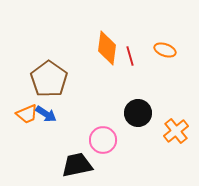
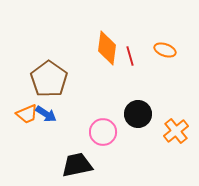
black circle: moved 1 px down
pink circle: moved 8 px up
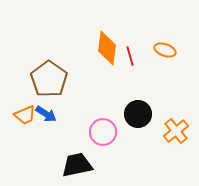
orange trapezoid: moved 2 px left, 1 px down
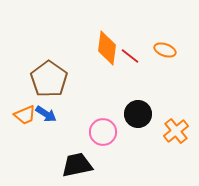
red line: rotated 36 degrees counterclockwise
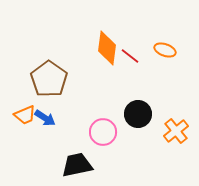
blue arrow: moved 1 px left, 4 px down
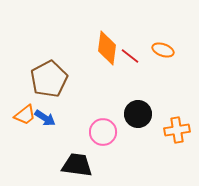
orange ellipse: moved 2 px left
brown pentagon: rotated 9 degrees clockwise
orange trapezoid: rotated 15 degrees counterclockwise
orange cross: moved 1 px right, 1 px up; rotated 30 degrees clockwise
black trapezoid: rotated 20 degrees clockwise
